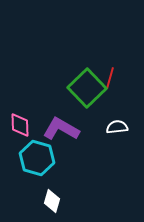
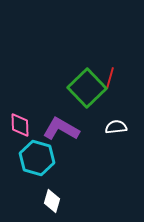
white semicircle: moved 1 px left
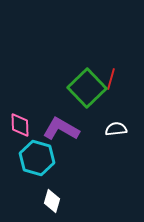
red line: moved 1 px right, 1 px down
white semicircle: moved 2 px down
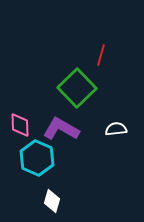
red line: moved 10 px left, 24 px up
green square: moved 10 px left
cyan hexagon: rotated 8 degrees clockwise
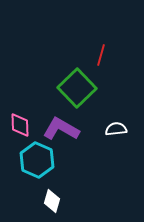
cyan hexagon: moved 2 px down
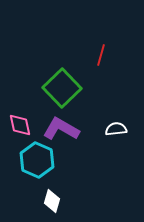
green square: moved 15 px left
pink diamond: rotated 10 degrees counterclockwise
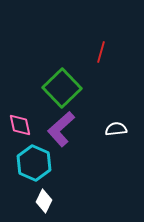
red line: moved 3 px up
purple L-shape: rotated 72 degrees counterclockwise
cyan hexagon: moved 3 px left, 3 px down
white diamond: moved 8 px left; rotated 10 degrees clockwise
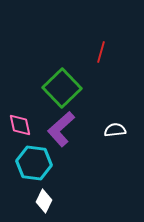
white semicircle: moved 1 px left, 1 px down
cyan hexagon: rotated 16 degrees counterclockwise
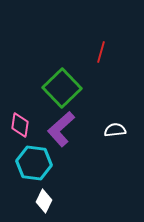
pink diamond: rotated 20 degrees clockwise
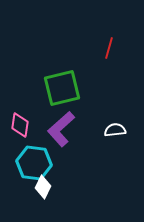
red line: moved 8 px right, 4 px up
green square: rotated 30 degrees clockwise
white diamond: moved 1 px left, 14 px up
